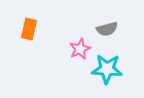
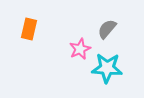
gray semicircle: rotated 145 degrees clockwise
cyan star: moved 1 px up
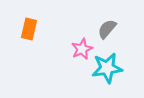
pink star: moved 2 px right
cyan star: rotated 12 degrees counterclockwise
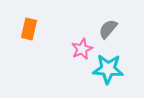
gray semicircle: moved 1 px right
cyan star: moved 1 px right, 1 px down; rotated 12 degrees clockwise
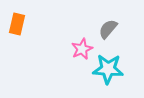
orange rectangle: moved 12 px left, 5 px up
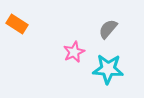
orange rectangle: rotated 70 degrees counterclockwise
pink star: moved 8 px left, 3 px down
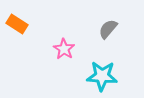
pink star: moved 10 px left, 3 px up; rotated 15 degrees counterclockwise
cyan star: moved 6 px left, 7 px down
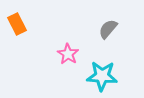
orange rectangle: rotated 30 degrees clockwise
pink star: moved 4 px right, 5 px down
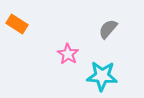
orange rectangle: rotated 30 degrees counterclockwise
